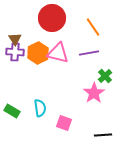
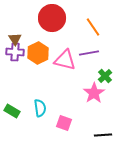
pink triangle: moved 7 px right, 7 px down
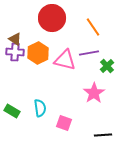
brown triangle: rotated 24 degrees counterclockwise
green cross: moved 2 px right, 10 px up
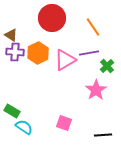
brown triangle: moved 4 px left, 4 px up
pink triangle: rotated 45 degrees counterclockwise
pink star: moved 2 px right, 3 px up
cyan semicircle: moved 16 px left, 19 px down; rotated 48 degrees counterclockwise
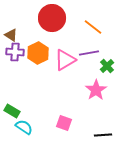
orange line: rotated 18 degrees counterclockwise
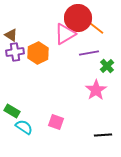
red circle: moved 26 px right
orange line: moved 2 px right
purple cross: rotated 12 degrees counterclockwise
pink triangle: moved 26 px up
pink square: moved 8 px left, 1 px up
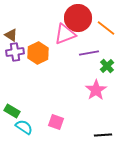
orange line: moved 11 px right, 1 px down
pink triangle: rotated 10 degrees clockwise
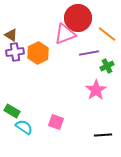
orange line: moved 1 px right, 6 px down
green cross: rotated 16 degrees clockwise
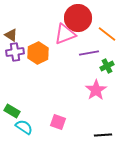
pink square: moved 2 px right
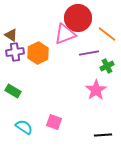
green rectangle: moved 1 px right, 20 px up
pink square: moved 4 px left
